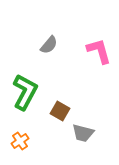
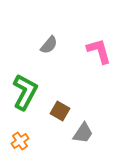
gray trapezoid: rotated 70 degrees counterclockwise
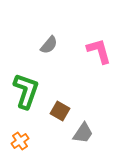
green L-shape: moved 1 px right, 1 px up; rotated 9 degrees counterclockwise
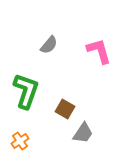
brown square: moved 5 px right, 2 px up
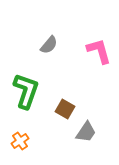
gray trapezoid: moved 3 px right, 1 px up
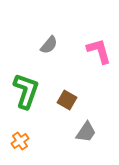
brown square: moved 2 px right, 9 px up
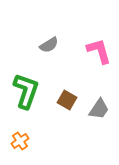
gray semicircle: rotated 18 degrees clockwise
gray trapezoid: moved 13 px right, 23 px up
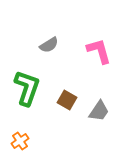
green L-shape: moved 1 px right, 3 px up
gray trapezoid: moved 2 px down
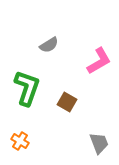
pink L-shape: moved 10 px down; rotated 76 degrees clockwise
brown square: moved 2 px down
gray trapezoid: moved 32 px down; rotated 55 degrees counterclockwise
orange cross: rotated 24 degrees counterclockwise
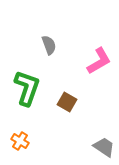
gray semicircle: rotated 78 degrees counterclockwise
gray trapezoid: moved 5 px right, 4 px down; rotated 35 degrees counterclockwise
